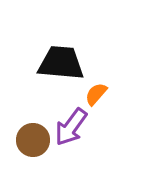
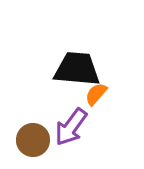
black trapezoid: moved 16 px right, 6 px down
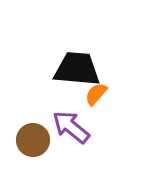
purple arrow: rotated 93 degrees clockwise
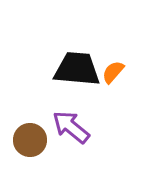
orange semicircle: moved 17 px right, 22 px up
brown circle: moved 3 px left
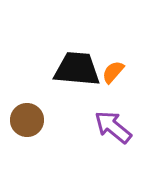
purple arrow: moved 42 px right
brown circle: moved 3 px left, 20 px up
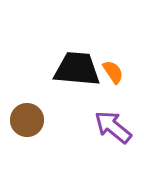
orange semicircle: rotated 105 degrees clockwise
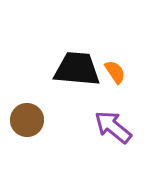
orange semicircle: moved 2 px right
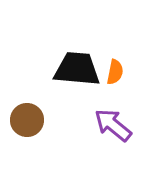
orange semicircle: rotated 45 degrees clockwise
purple arrow: moved 2 px up
